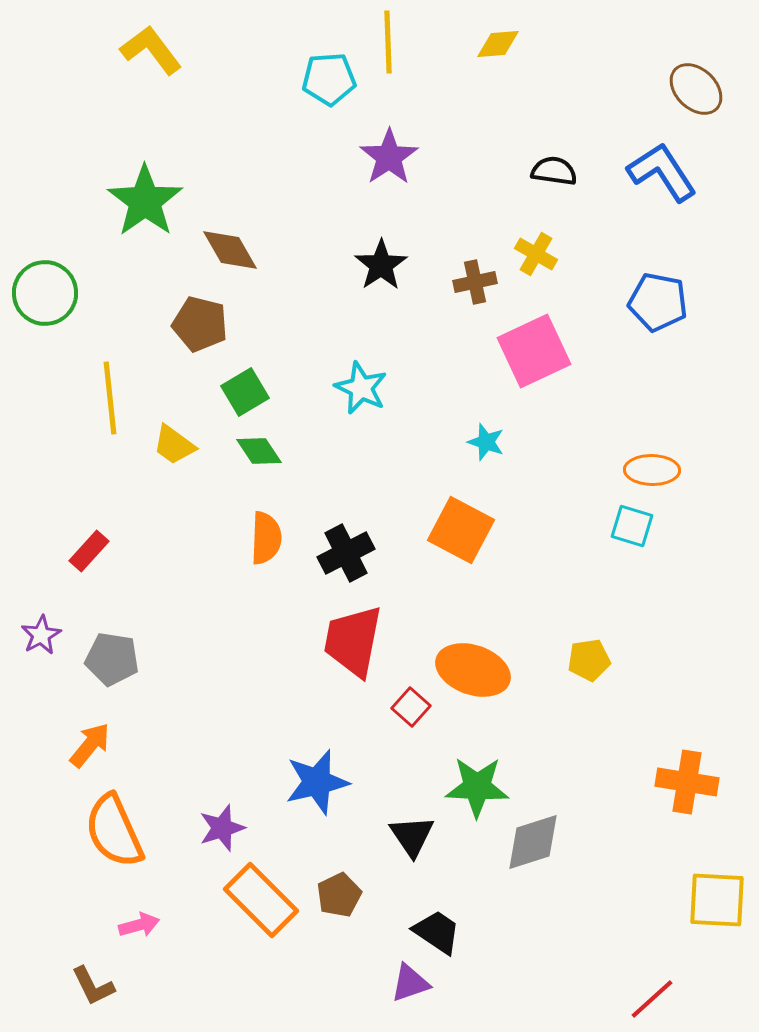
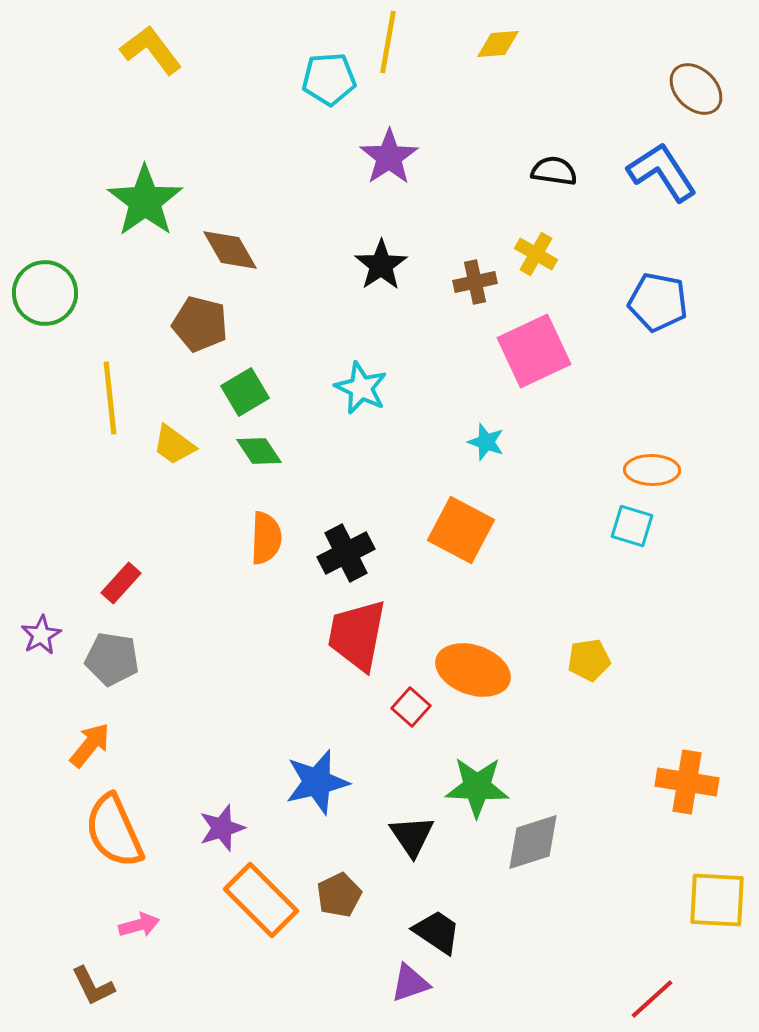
yellow line at (388, 42): rotated 12 degrees clockwise
red rectangle at (89, 551): moved 32 px right, 32 px down
red trapezoid at (353, 641): moved 4 px right, 6 px up
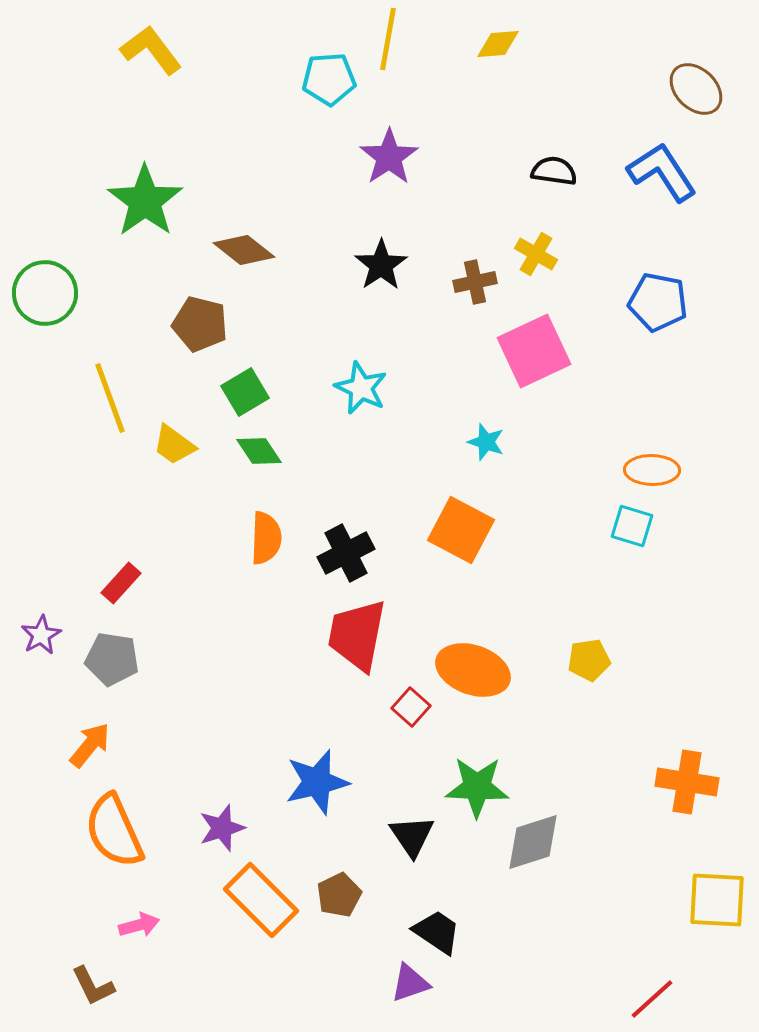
yellow line at (388, 42): moved 3 px up
brown diamond at (230, 250): moved 14 px right; rotated 22 degrees counterclockwise
yellow line at (110, 398): rotated 14 degrees counterclockwise
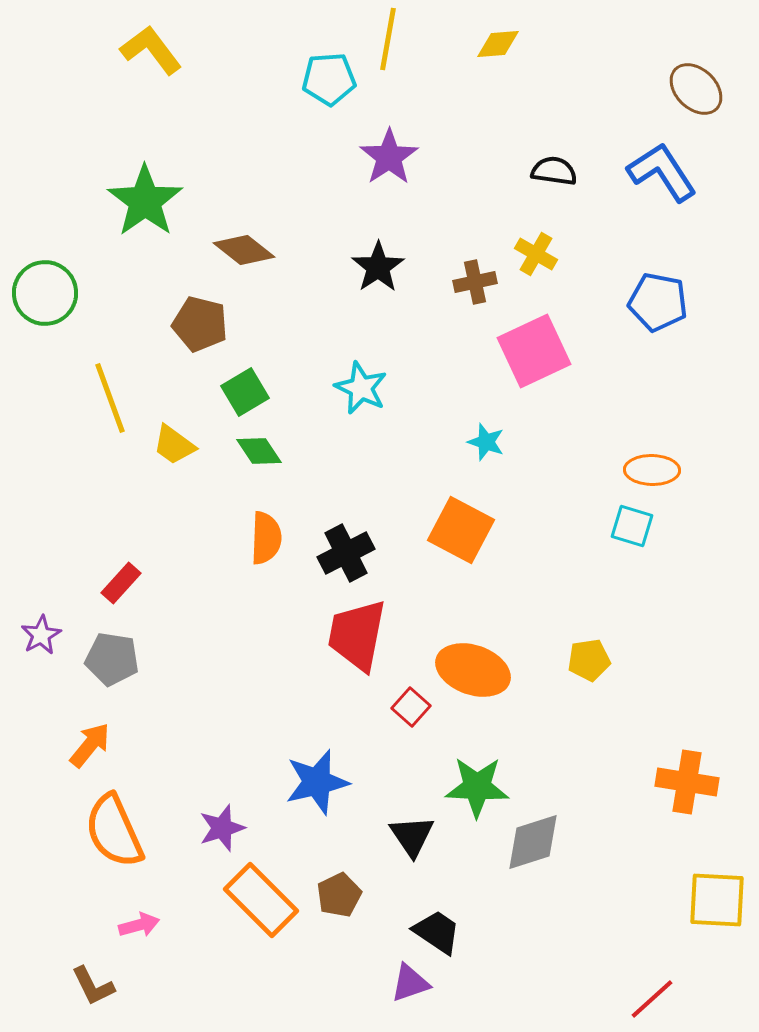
black star at (381, 265): moved 3 px left, 2 px down
